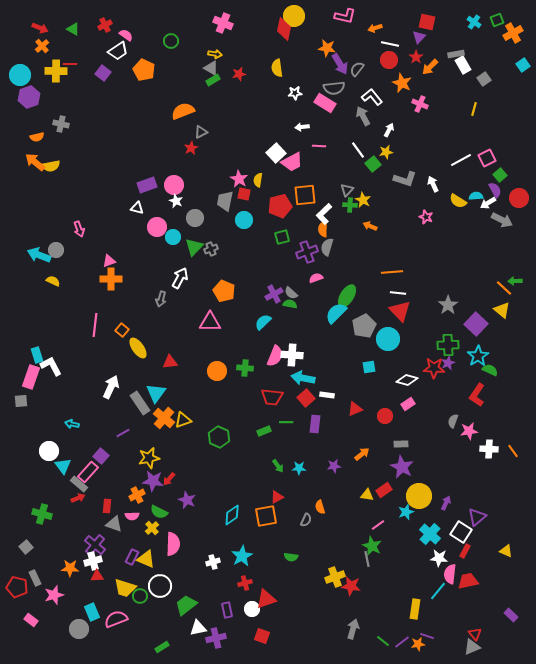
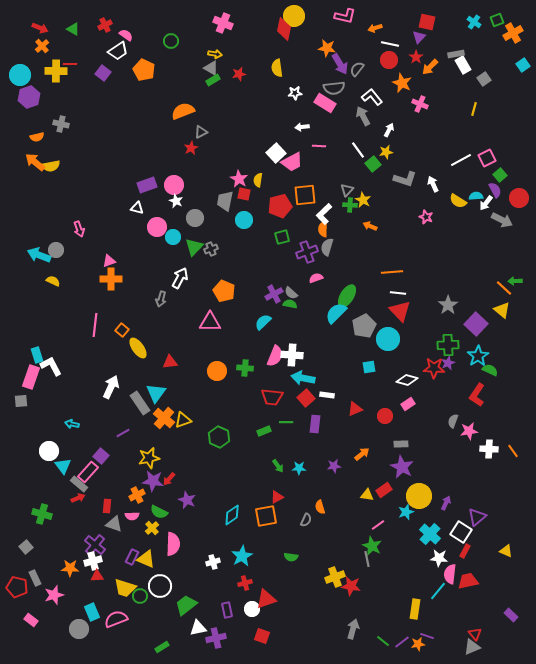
white arrow at (488, 203): moved 2 px left; rotated 21 degrees counterclockwise
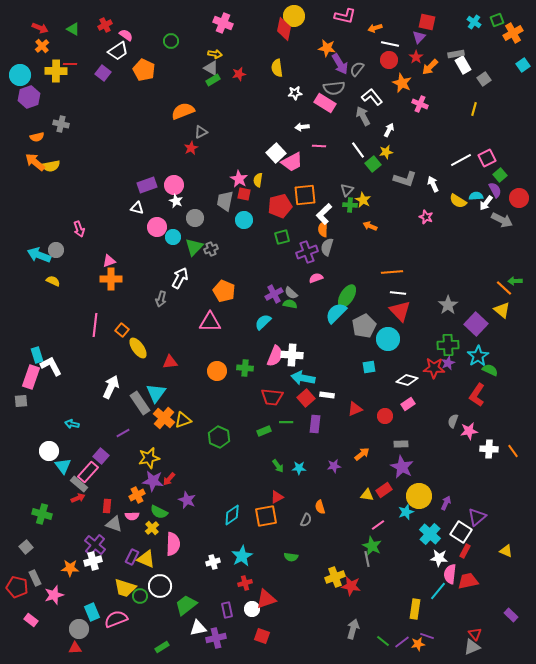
red triangle at (97, 576): moved 22 px left, 72 px down
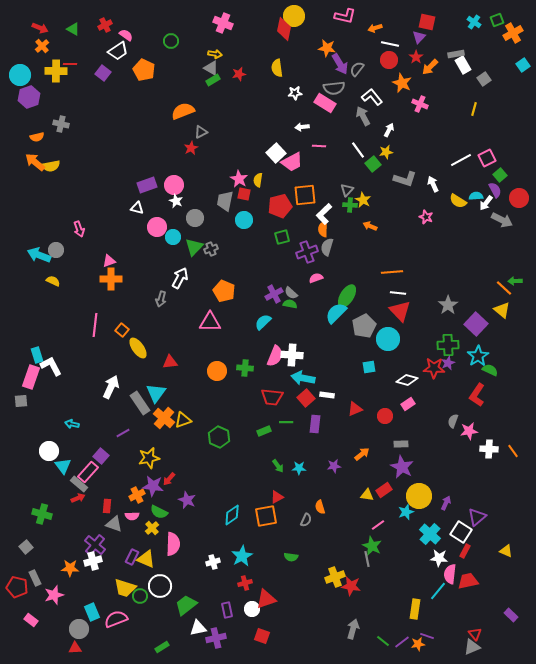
purple star at (153, 481): moved 5 px down
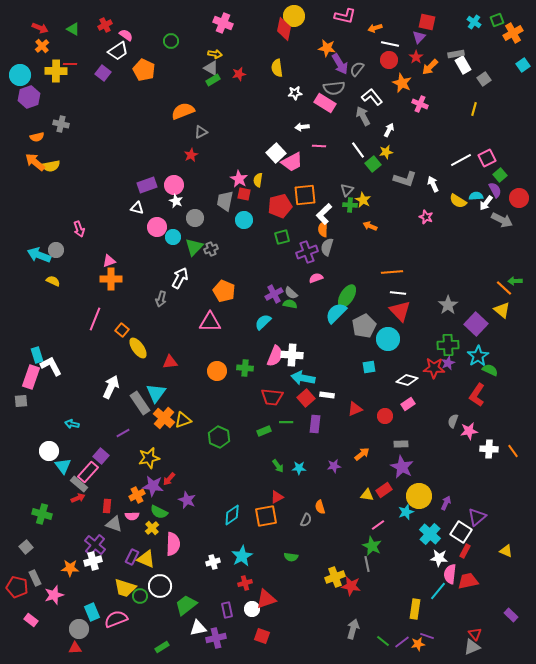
red star at (191, 148): moved 7 px down
pink line at (95, 325): moved 6 px up; rotated 15 degrees clockwise
gray line at (367, 559): moved 5 px down
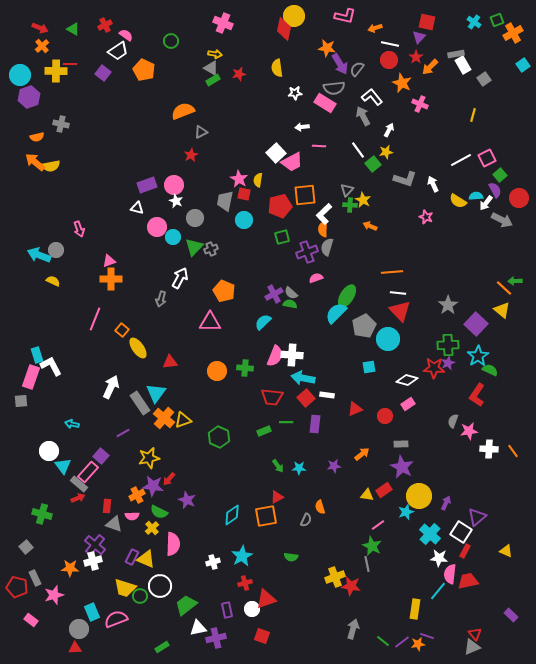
yellow line at (474, 109): moved 1 px left, 6 px down
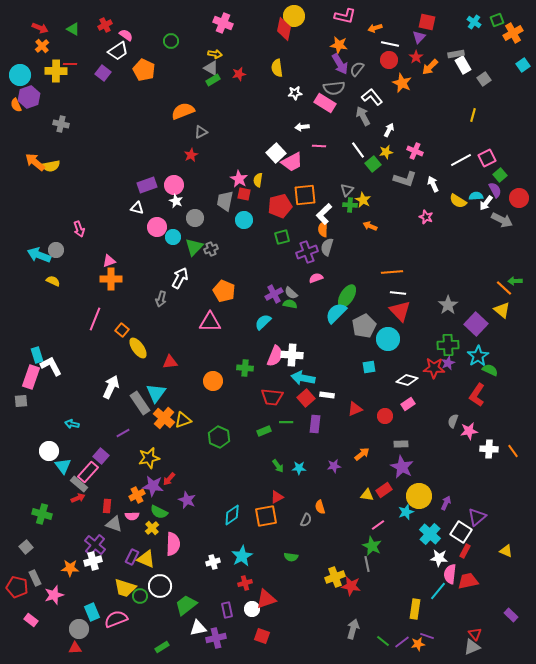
orange star at (327, 48): moved 12 px right, 3 px up
pink cross at (420, 104): moved 5 px left, 47 px down
orange semicircle at (37, 137): moved 21 px left, 32 px up; rotated 80 degrees clockwise
orange circle at (217, 371): moved 4 px left, 10 px down
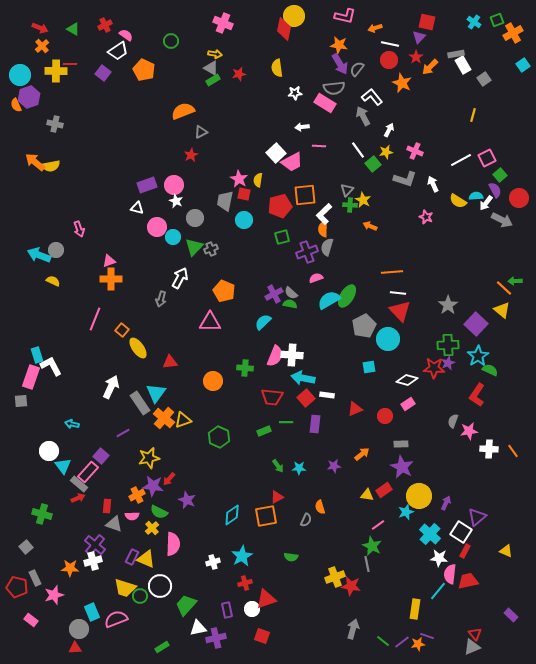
gray cross at (61, 124): moved 6 px left
cyan semicircle at (336, 313): moved 7 px left, 13 px up; rotated 15 degrees clockwise
green trapezoid at (186, 605): rotated 10 degrees counterclockwise
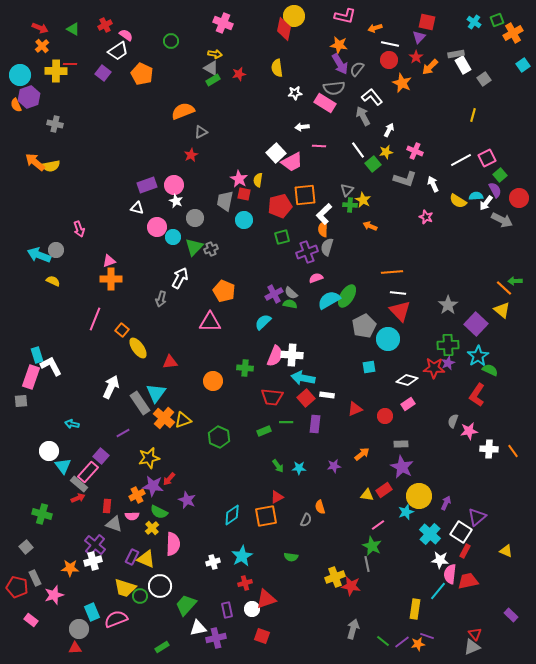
orange pentagon at (144, 70): moved 2 px left, 4 px down
white star at (439, 558): moved 1 px right, 2 px down
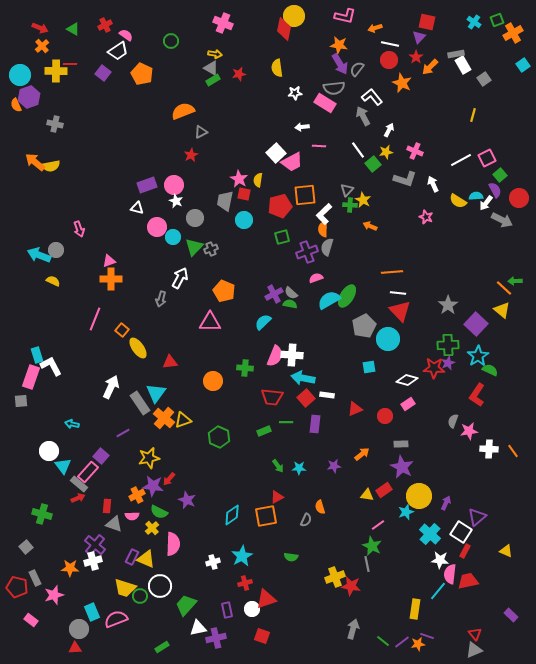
gray triangle at (472, 647): moved 2 px right, 3 px down
